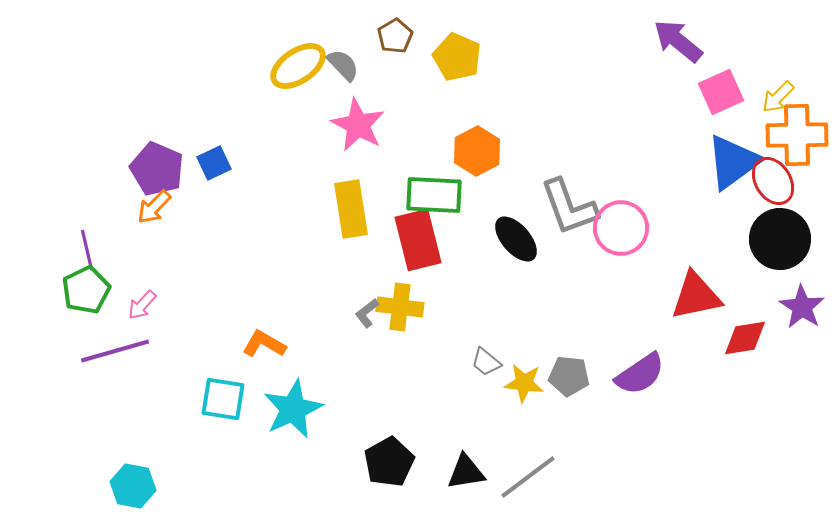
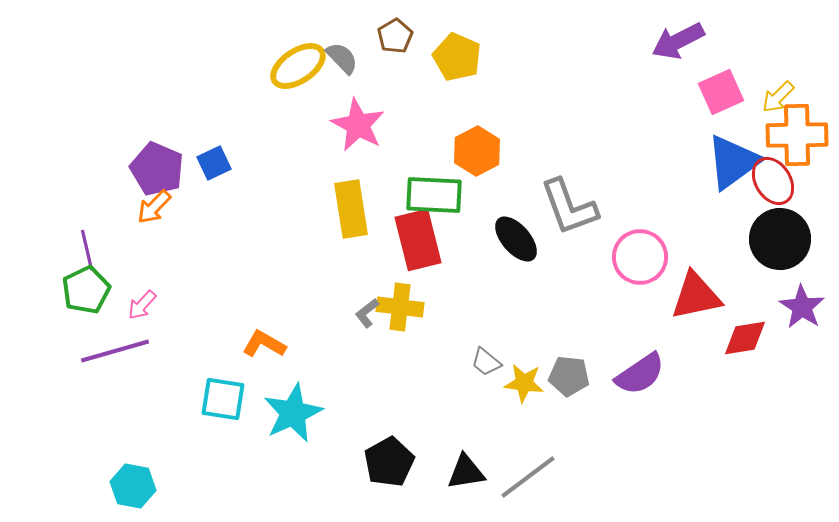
purple arrow at (678, 41): rotated 66 degrees counterclockwise
gray semicircle at (343, 65): moved 1 px left, 7 px up
pink circle at (621, 228): moved 19 px right, 29 px down
cyan star at (293, 409): moved 4 px down
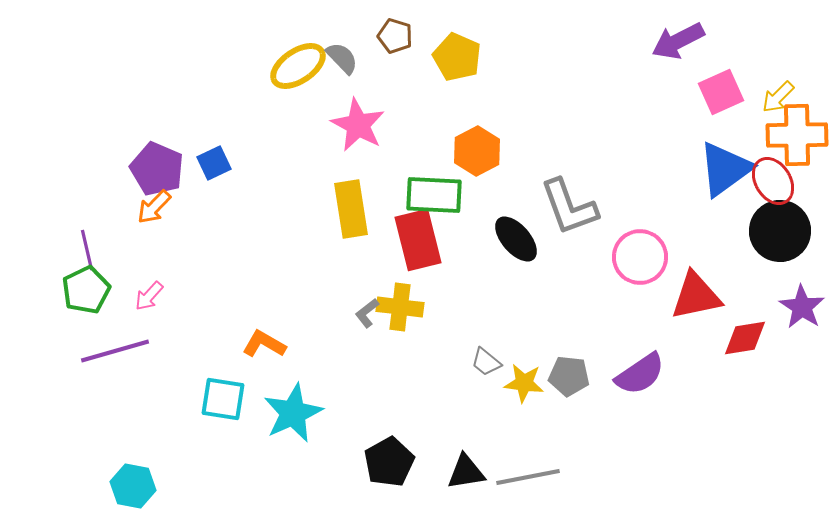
brown pentagon at (395, 36): rotated 24 degrees counterclockwise
blue triangle at (733, 162): moved 8 px left, 7 px down
black circle at (780, 239): moved 8 px up
pink arrow at (142, 305): moved 7 px right, 9 px up
gray line at (528, 477): rotated 26 degrees clockwise
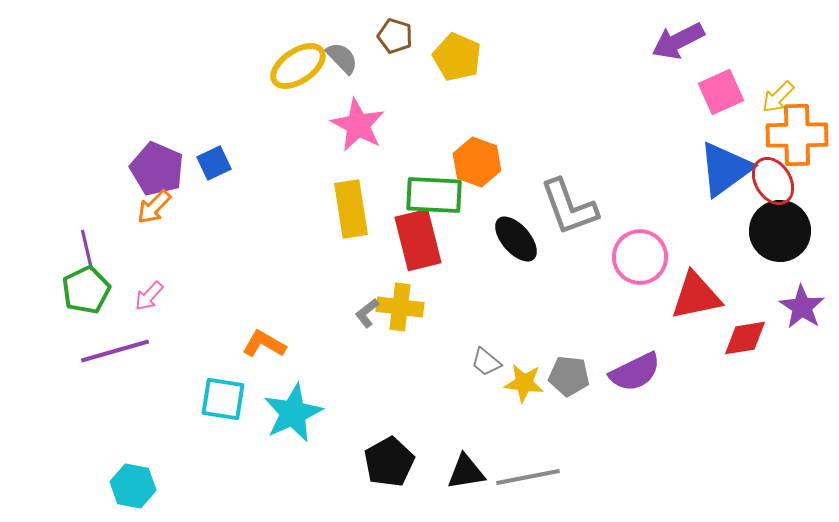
orange hexagon at (477, 151): moved 11 px down; rotated 12 degrees counterclockwise
purple semicircle at (640, 374): moved 5 px left, 2 px up; rotated 8 degrees clockwise
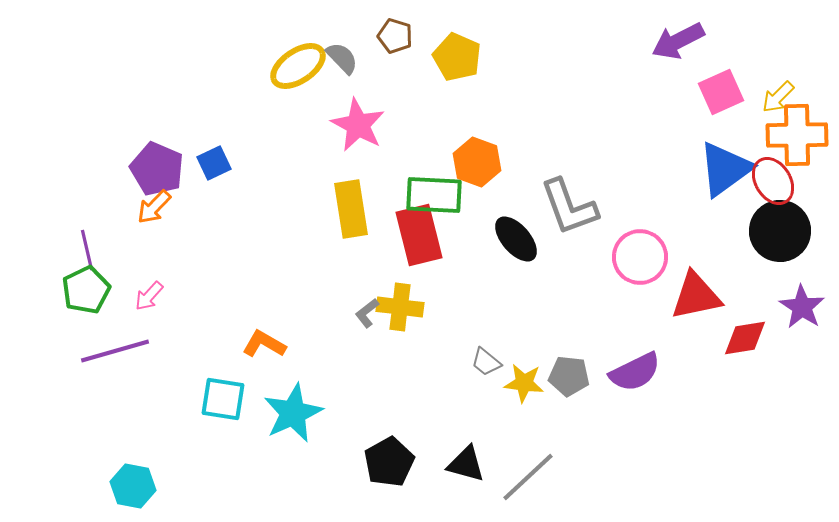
red rectangle at (418, 240): moved 1 px right, 5 px up
black triangle at (466, 472): moved 8 px up; rotated 24 degrees clockwise
gray line at (528, 477): rotated 32 degrees counterclockwise
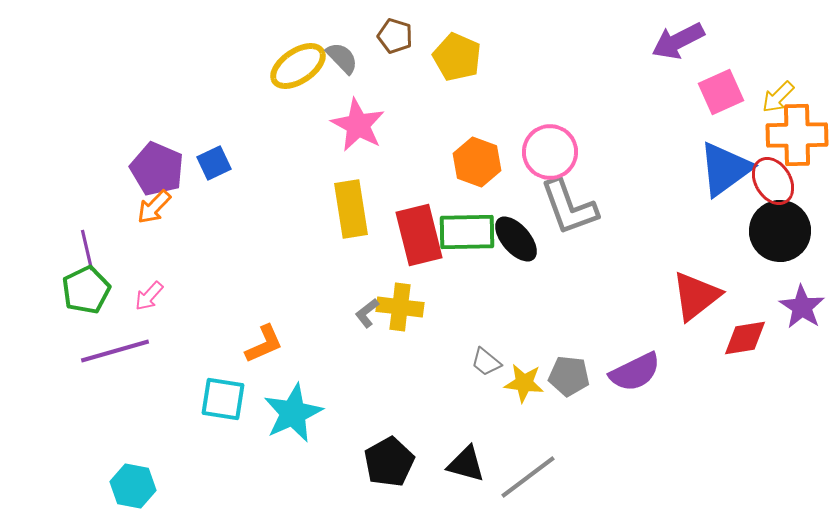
green rectangle at (434, 195): moved 33 px right, 37 px down; rotated 4 degrees counterclockwise
pink circle at (640, 257): moved 90 px left, 105 px up
red triangle at (696, 296): rotated 26 degrees counterclockwise
orange L-shape at (264, 344): rotated 126 degrees clockwise
gray line at (528, 477): rotated 6 degrees clockwise
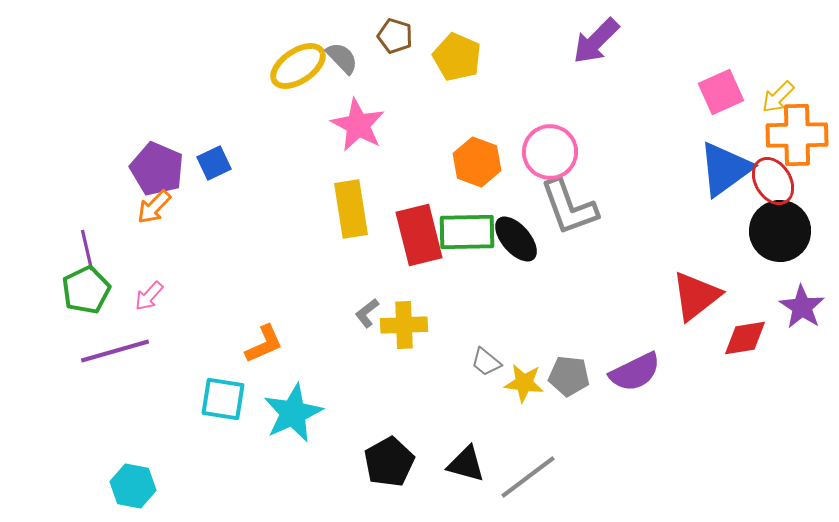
purple arrow at (678, 41): moved 82 px left; rotated 18 degrees counterclockwise
yellow cross at (400, 307): moved 4 px right, 18 px down; rotated 9 degrees counterclockwise
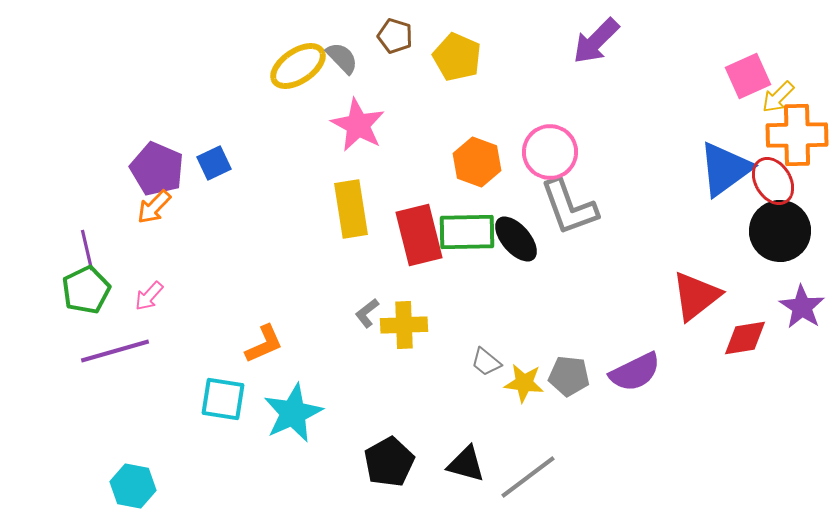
pink square at (721, 92): moved 27 px right, 16 px up
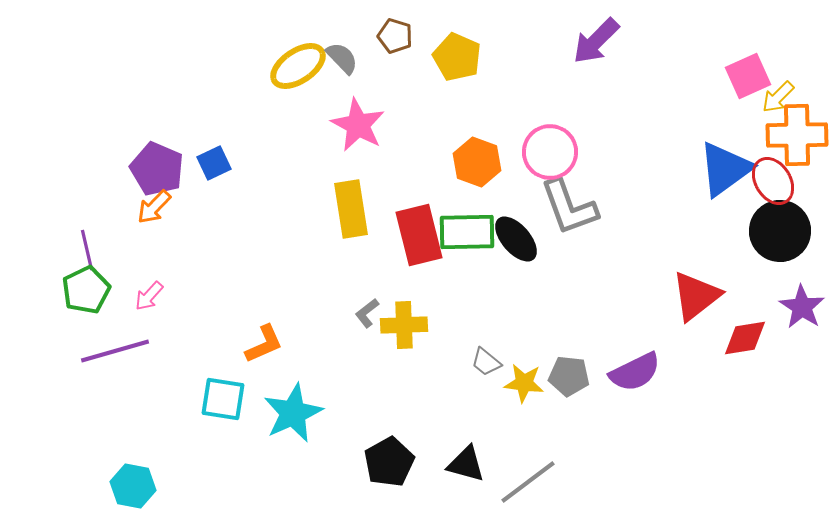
gray line at (528, 477): moved 5 px down
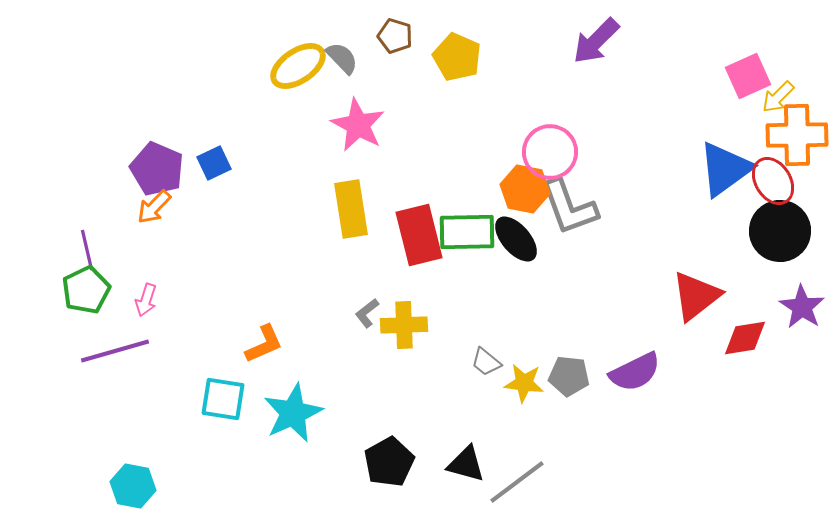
orange hexagon at (477, 162): moved 48 px right, 27 px down; rotated 9 degrees counterclockwise
pink arrow at (149, 296): moved 3 px left, 4 px down; rotated 24 degrees counterclockwise
gray line at (528, 482): moved 11 px left
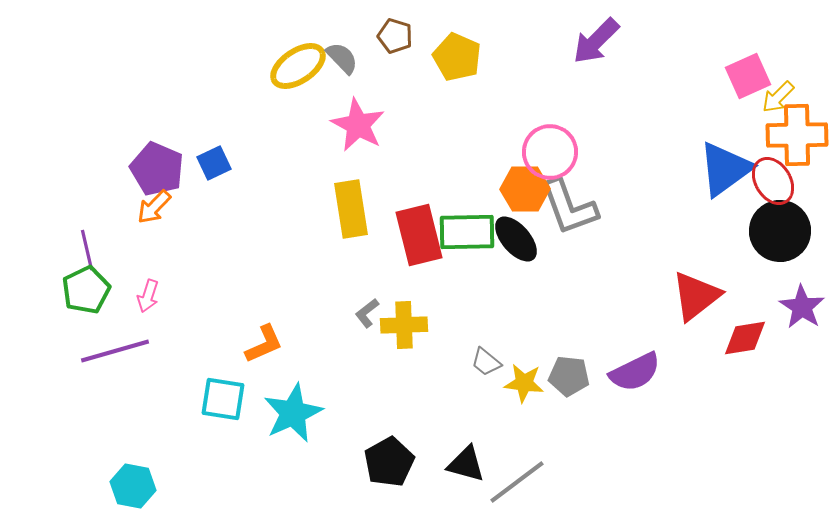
orange hexagon at (525, 189): rotated 12 degrees counterclockwise
pink arrow at (146, 300): moved 2 px right, 4 px up
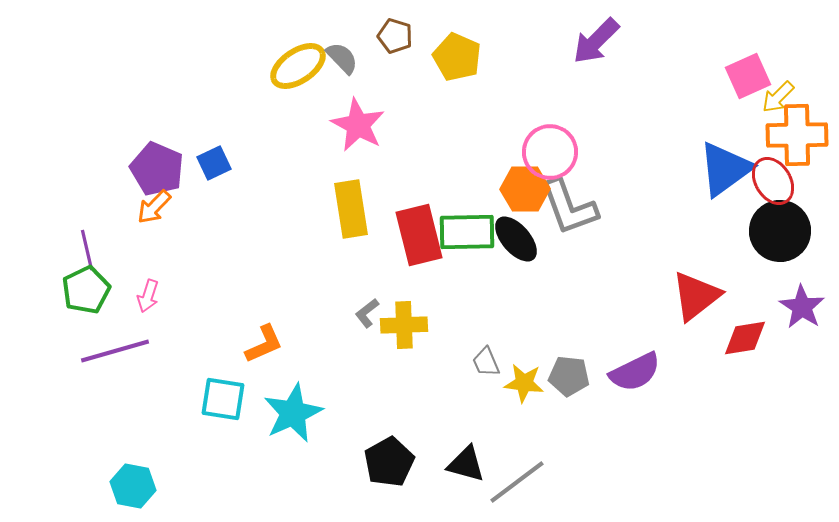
gray trapezoid at (486, 362): rotated 28 degrees clockwise
